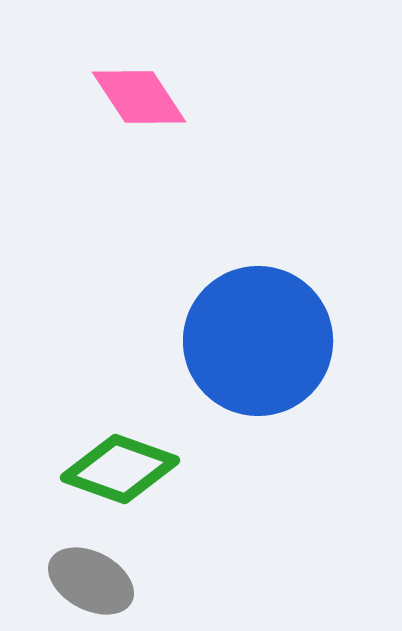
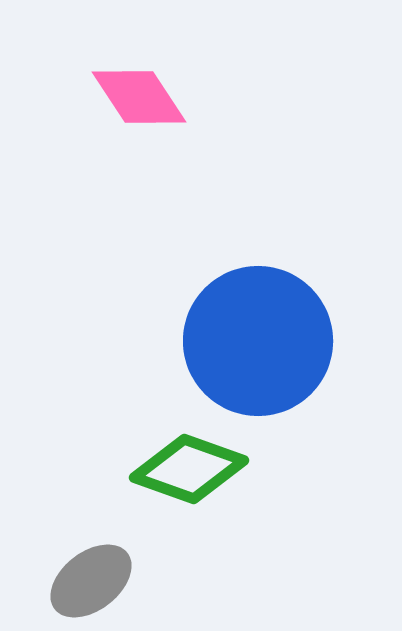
green diamond: moved 69 px right
gray ellipse: rotated 66 degrees counterclockwise
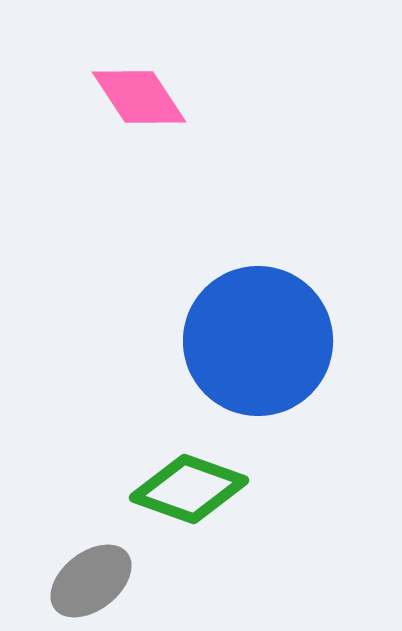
green diamond: moved 20 px down
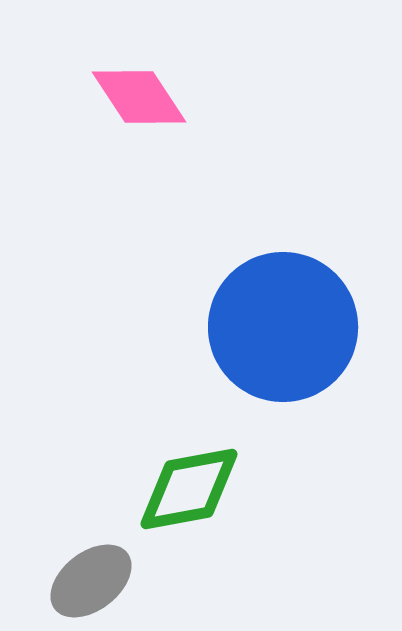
blue circle: moved 25 px right, 14 px up
green diamond: rotated 30 degrees counterclockwise
